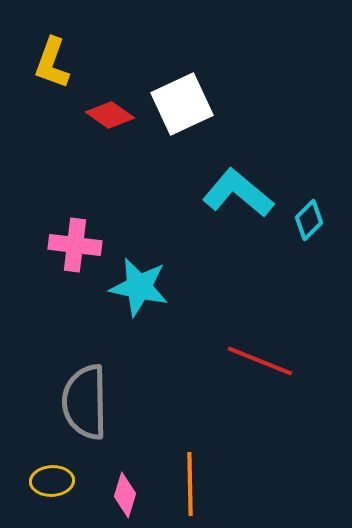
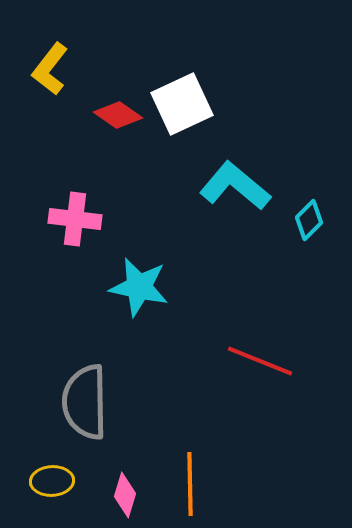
yellow L-shape: moved 2 px left, 6 px down; rotated 18 degrees clockwise
red diamond: moved 8 px right
cyan L-shape: moved 3 px left, 7 px up
pink cross: moved 26 px up
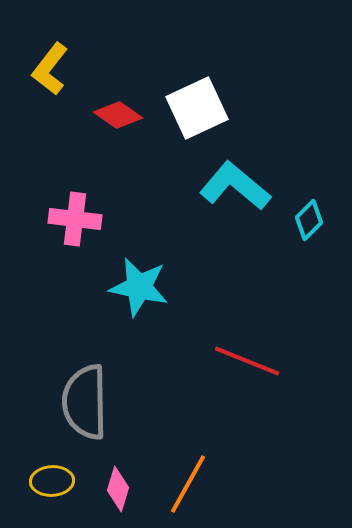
white square: moved 15 px right, 4 px down
red line: moved 13 px left
orange line: moved 2 px left; rotated 30 degrees clockwise
pink diamond: moved 7 px left, 6 px up
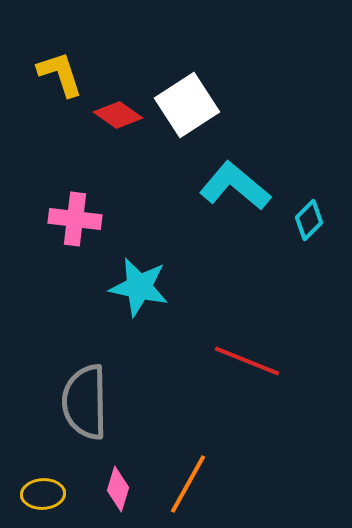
yellow L-shape: moved 10 px right, 5 px down; rotated 124 degrees clockwise
white square: moved 10 px left, 3 px up; rotated 8 degrees counterclockwise
yellow ellipse: moved 9 px left, 13 px down
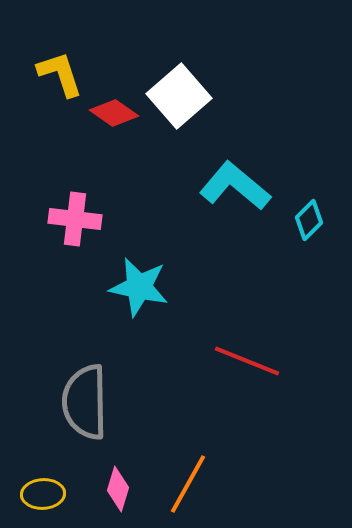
white square: moved 8 px left, 9 px up; rotated 8 degrees counterclockwise
red diamond: moved 4 px left, 2 px up
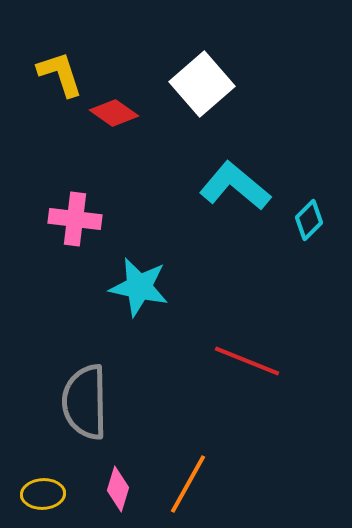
white square: moved 23 px right, 12 px up
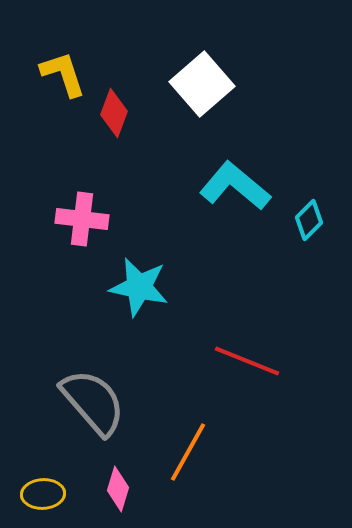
yellow L-shape: moved 3 px right
red diamond: rotated 75 degrees clockwise
pink cross: moved 7 px right
gray semicircle: moved 8 px right; rotated 140 degrees clockwise
orange line: moved 32 px up
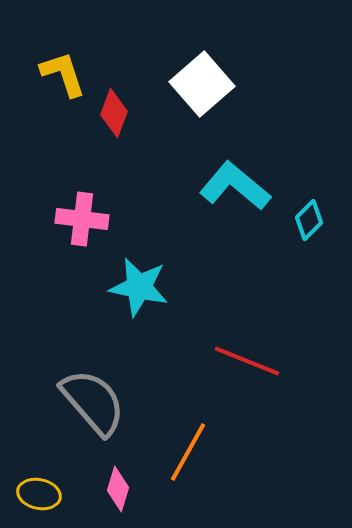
yellow ellipse: moved 4 px left; rotated 15 degrees clockwise
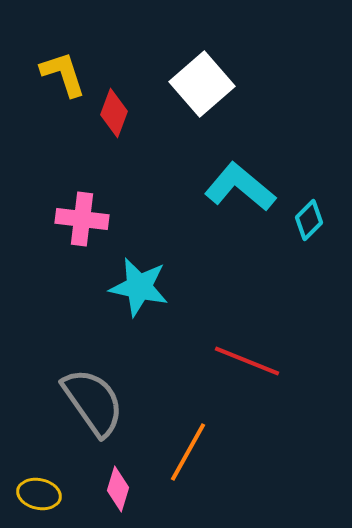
cyan L-shape: moved 5 px right, 1 px down
gray semicircle: rotated 6 degrees clockwise
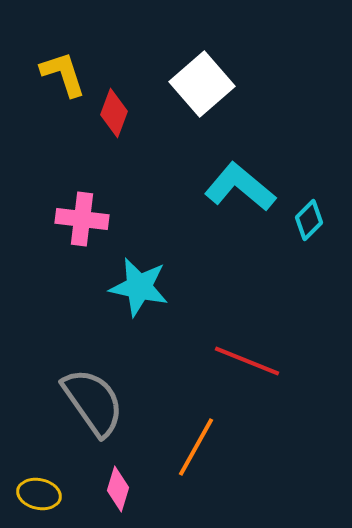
orange line: moved 8 px right, 5 px up
